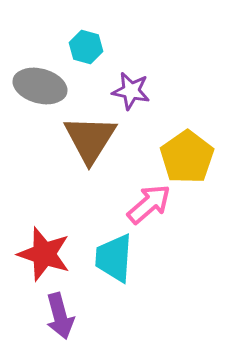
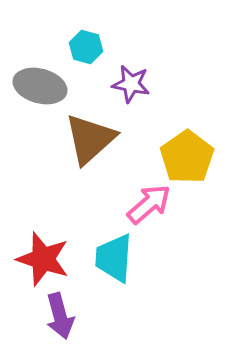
purple star: moved 7 px up
brown triangle: rotated 16 degrees clockwise
red star: moved 1 px left, 5 px down
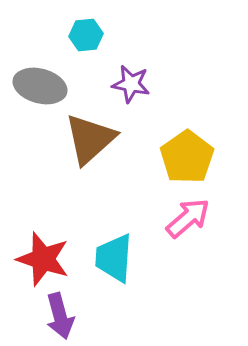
cyan hexagon: moved 12 px up; rotated 20 degrees counterclockwise
pink arrow: moved 39 px right, 14 px down
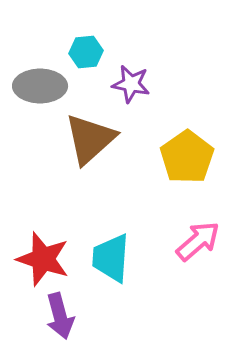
cyan hexagon: moved 17 px down
gray ellipse: rotated 15 degrees counterclockwise
pink arrow: moved 10 px right, 23 px down
cyan trapezoid: moved 3 px left
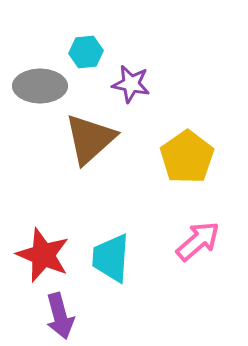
red star: moved 4 px up; rotated 4 degrees clockwise
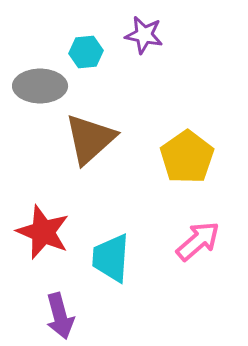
purple star: moved 13 px right, 49 px up
red star: moved 23 px up
